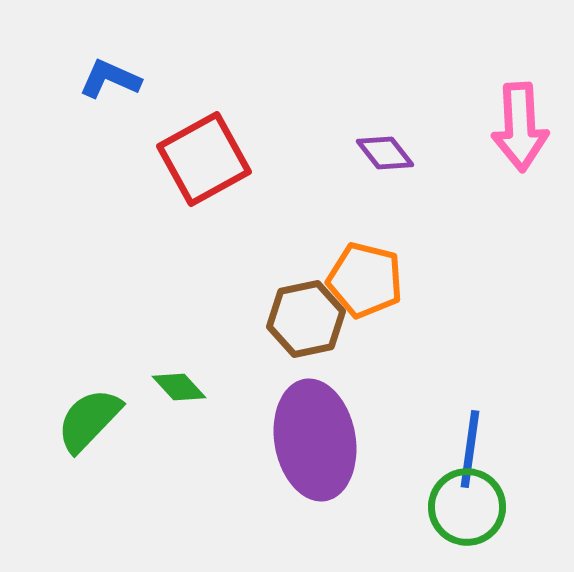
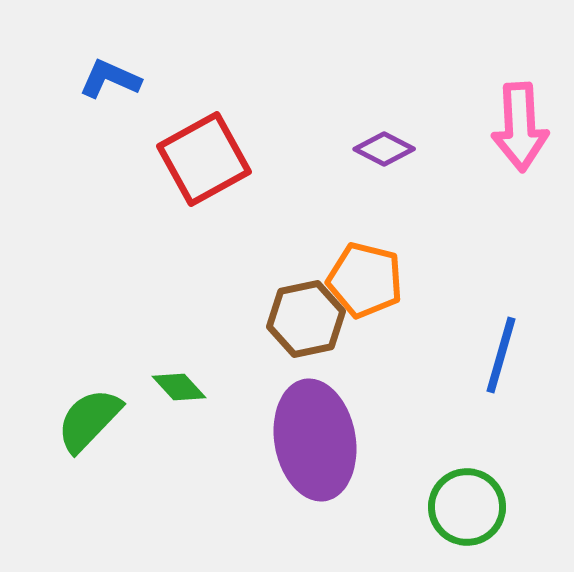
purple diamond: moved 1 px left, 4 px up; rotated 24 degrees counterclockwise
blue line: moved 31 px right, 94 px up; rotated 8 degrees clockwise
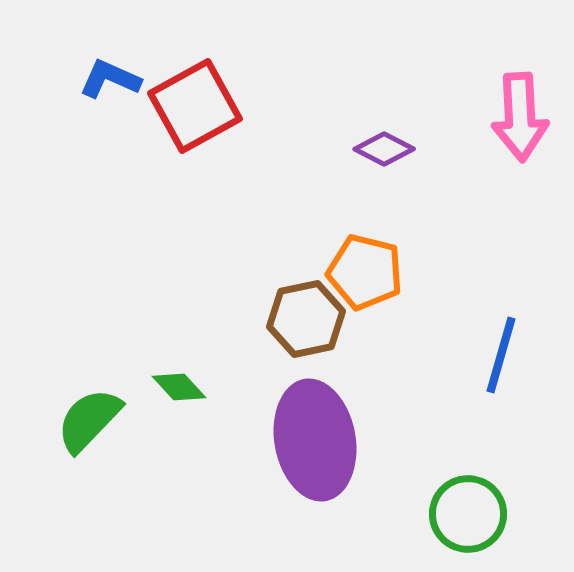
pink arrow: moved 10 px up
red square: moved 9 px left, 53 px up
orange pentagon: moved 8 px up
green circle: moved 1 px right, 7 px down
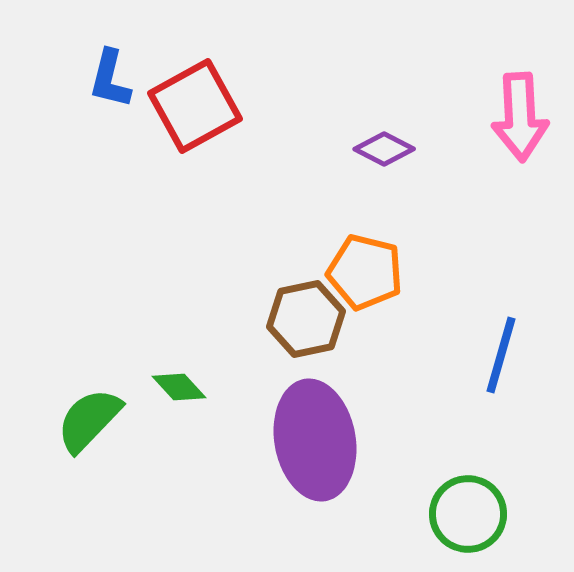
blue L-shape: rotated 100 degrees counterclockwise
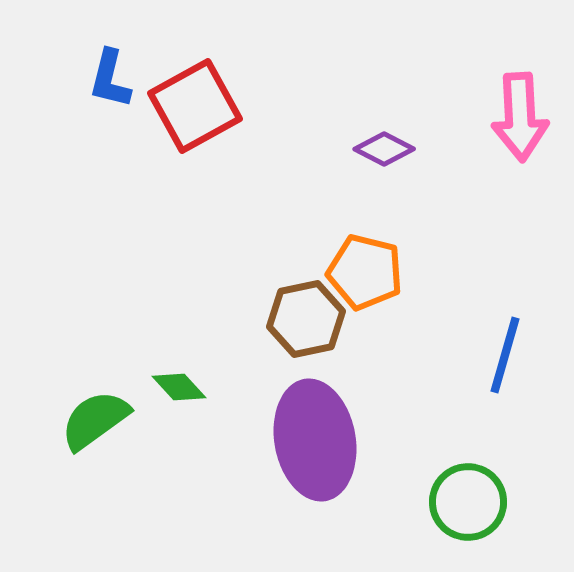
blue line: moved 4 px right
green semicircle: moved 6 px right; rotated 10 degrees clockwise
green circle: moved 12 px up
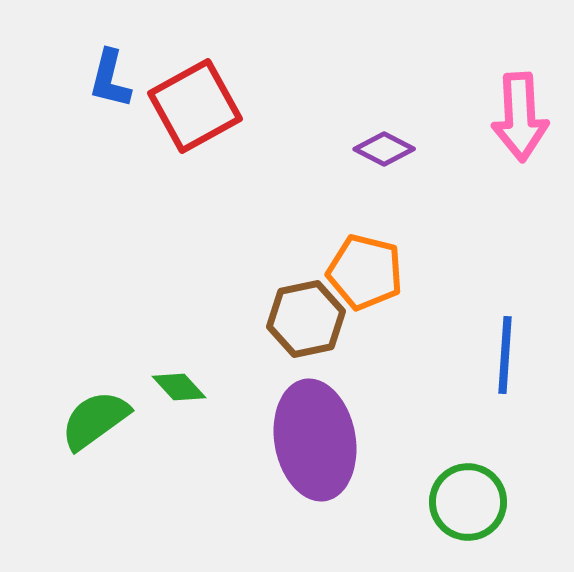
blue line: rotated 12 degrees counterclockwise
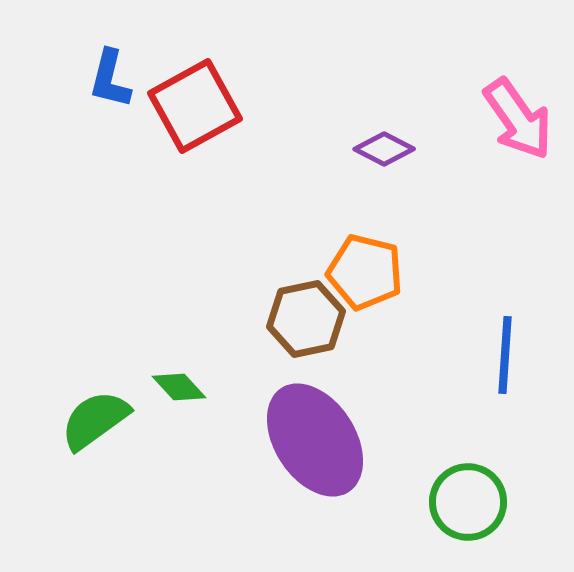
pink arrow: moved 2 px left, 2 px down; rotated 32 degrees counterclockwise
purple ellipse: rotated 23 degrees counterclockwise
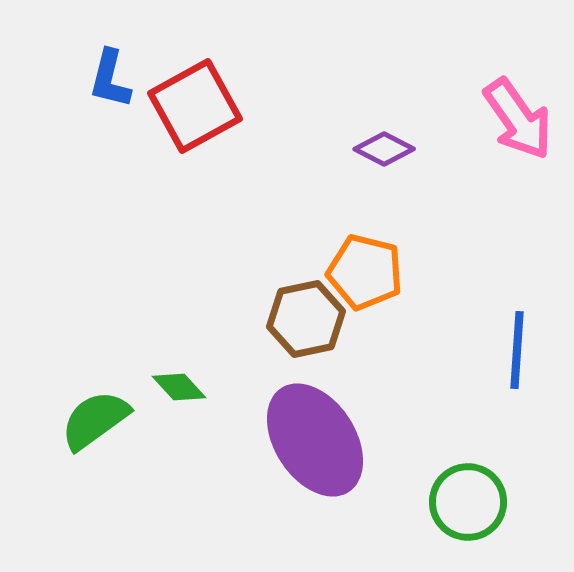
blue line: moved 12 px right, 5 px up
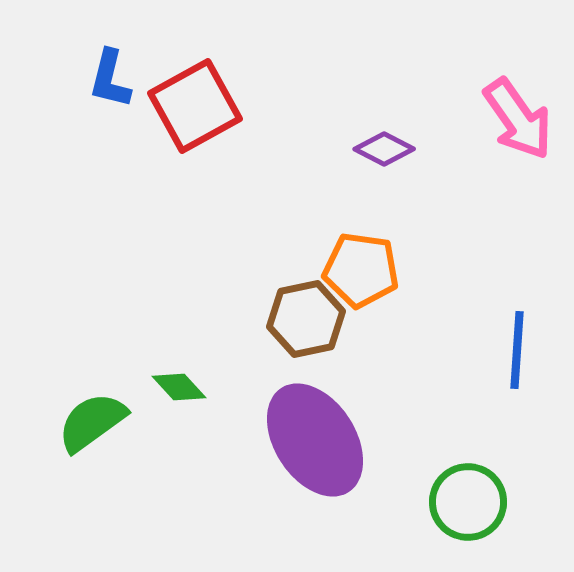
orange pentagon: moved 4 px left, 2 px up; rotated 6 degrees counterclockwise
green semicircle: moved 3 px left, 2 px down
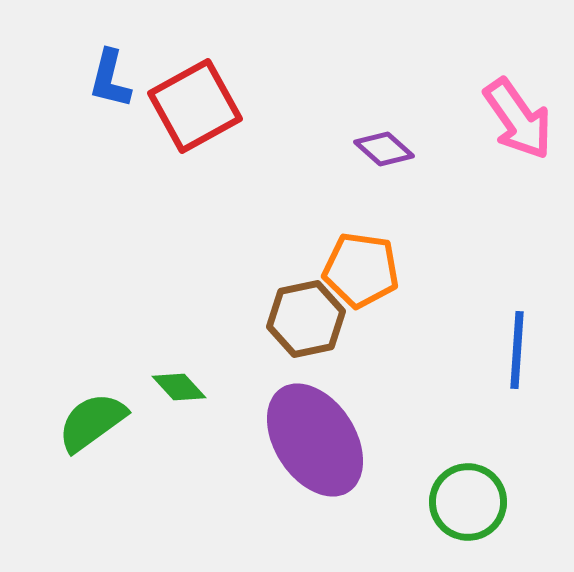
purple diamond: rotated 14 degrees clockwise
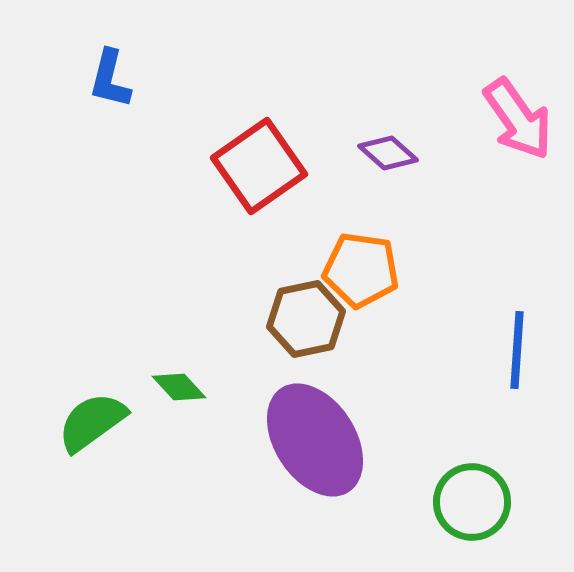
red square: moved 64 px right, 60 px down; rotated 6 degrees counterclockwise
purple diamond: moved 4 px right, 4 px down
green circle: moved 4 px right
